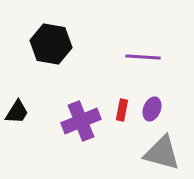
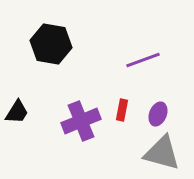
purple line: moved 3 px down; rotated 24 degrees counterclockwise
purple ellipse: moved 6 px right, 5 px down
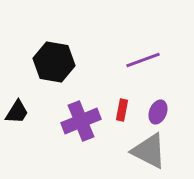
black hexagon: moved 3 px right, 18 px down
purple ellipse: moved 2 px up
gray triangle: moved 13 px left, 2 px up; rotated 12 degrees clockwise
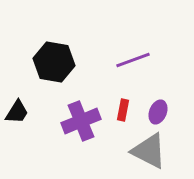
purple line: moved 10 px left
red rectangle: moved 1 px right
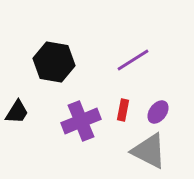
purple line: rotated 12 degrees counterclockwise
purple ellipse: rotated 15 degrees clockwise
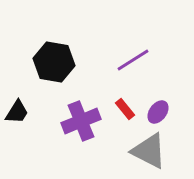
red rectangle: moved 2 px right, 1 px up; rotated 50 degrees counterclockwise
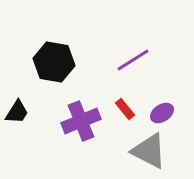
purple ellipse: moved 4 px right, 1 px down; rotated 20 degrees clockwise
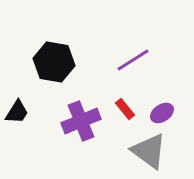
gray triangle: rotated 9 degrees clockwise
